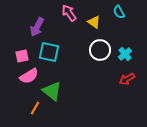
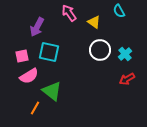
cyan semicircle: moved 1 px up
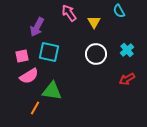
yellow triangle: rotated 24 degrees clockwise
white circle: moved 4 px left, 4 px down
cyan cross: moved 2 px right, 4 px up
green triangle: rotated 30 degrees counterclockwise
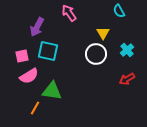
yellow triangle: moved 9 px right, 11 px down
cyan square: moved 1 px left, 1 px up
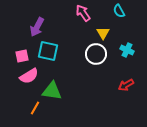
pink arrow: moved 14 px right
cyan cross: rotated 24 degrees counterclockwise
red arrow: moved 1 px left, 6 px down
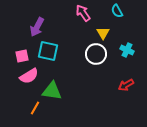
cyan semicircle: moved 2 px left
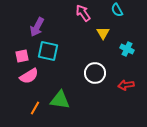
cyan semicircle: moved 1 px up
cyan cross: moved 1 px up
white circle: moved 1 px left, 19 px down
red arrow: rotated 21 degrees clockwise
green triangle: moved 8 px right, 9 px down
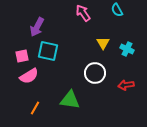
yellow triangle: moved 10 px down
green triangle: moved 10 px right
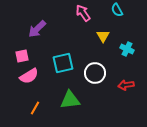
purple arrow: moved 2 px down; rotated 18 degrees clockwise
yellow triangle: moved 7 px up
cyan square: moved 15 px right, 12 px down; rotated 25 degrees counterclockwise
green triangle: rotated 15 degrees counterclockwise
